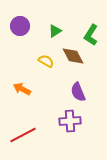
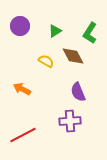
green L-shape: moved 1 px left, 2 px up
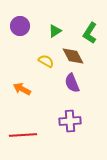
purple semicircle: moved 6 px left, 9 px up
red line: rotated 24 degrees clockwise
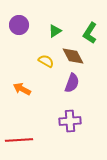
purple circle: moved 1 px left, 1 px up
purple semicircle: rotated 138 degrees counterclockwise
red line: moved 4 px left, 5 px down
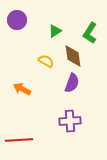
purple circle: moved 2 px left, 5 px up
brown diamond: rotated 20 degrees clockwise
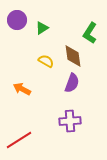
green triangle: moved 13 px left, 3 px up
red line: rotated 28 degrees counterclockwise
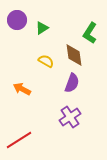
brown diamond: moved 1 px right, 1 px up
purple cross: moved 4 px up; rotated 30 degrees counterclockwise
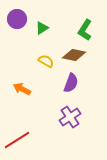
purple circle: moved 1 px up
green L-shape: moved 5 px left, 3 px up
brown diamond: rotated 70 degrees counterclockwise
purple semicircle: moved 1 px left
red line: moved 2 px left
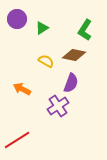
purple cross: moved 12 px left, 11 px up
